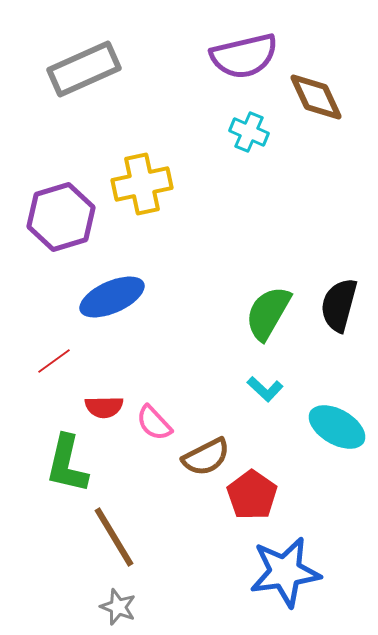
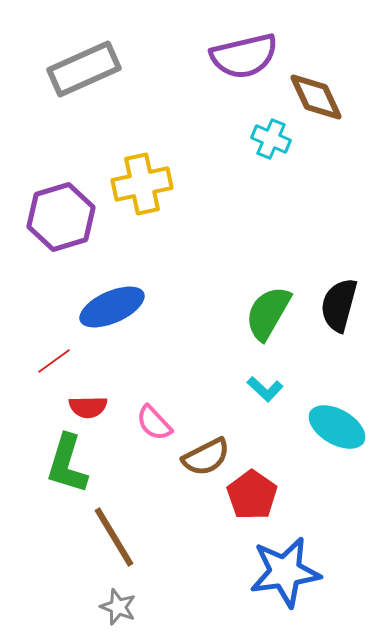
cyan cross: moved 22 px right, 7 px down
blue ellipse: moved 10 px down
red semicircle: moved 16 px left
green L-shape: rotated 4 degrees clockwise
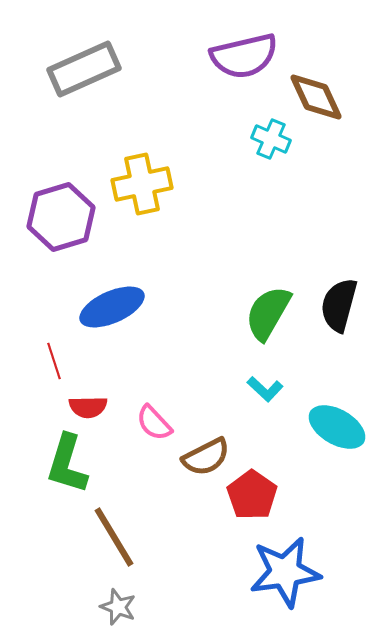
red line: rotated 72 degrees counterclockwise
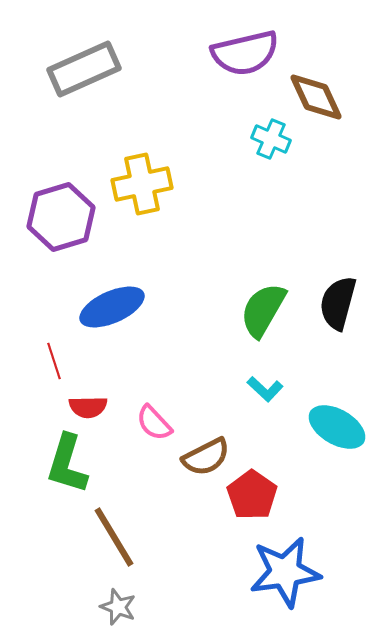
purple semicircle: moved 1 px right, 3 px up
black semicircle: moved 1 px left, 2 px up
green semicircle: moved 5 px left, 3 px up
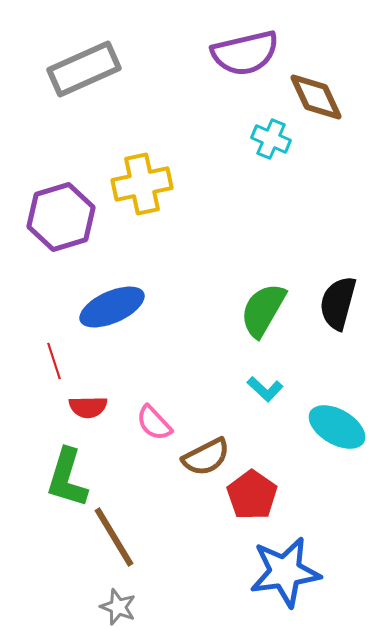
green L-shape: moved 14 px down
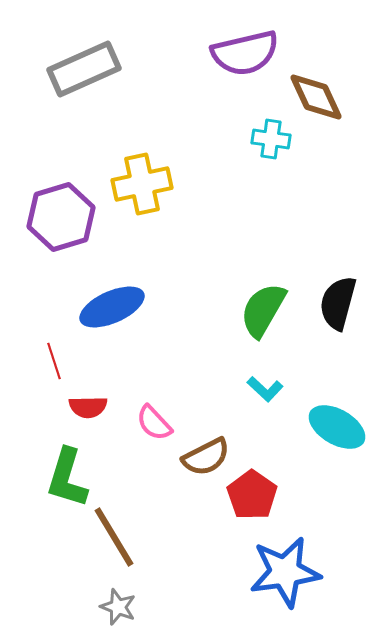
cyan cross: rotated 15 degrees counterclockwise
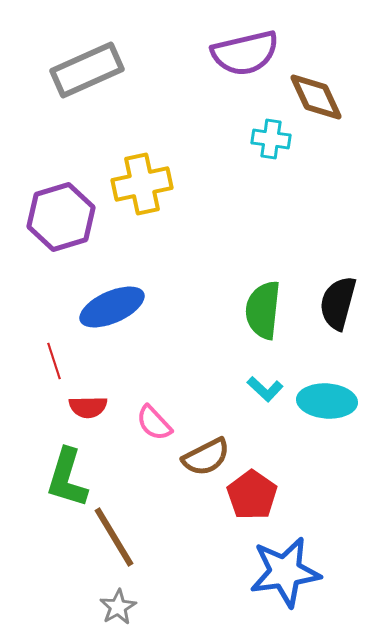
gray rectangle: moved 3 px right, 1 px down
green semicircle: rotated 24 degrees counterclockwise
cyan ellipse: moved 10 px left, 26 px up; rotated 26 degrees counterclockwise
gray star: rotated 21 degrees clockwise
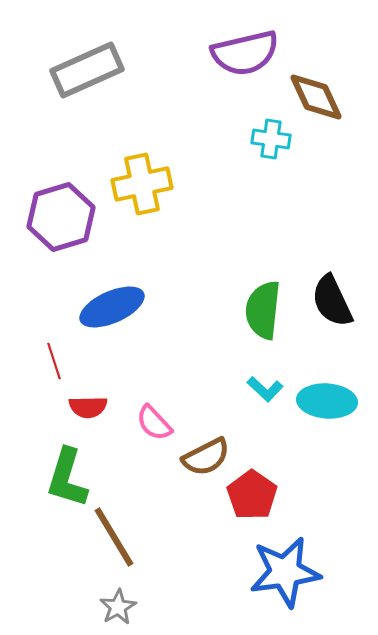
black semicircle: moved 6 px left, 2 px up; rotated 40 degrees counterclockwise
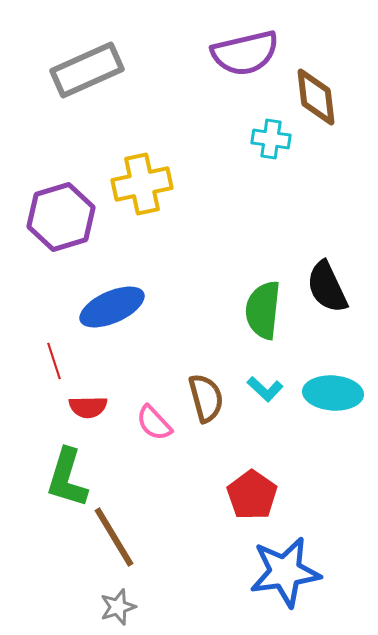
brown diamond: rotated 18 degrees clockwise
black semicircle: moved 5 px left, 14 px up
cyan ellipse: moved 6 px right, 8 px up
brown semicircle: moved 59 px up; rotated 78 degrees counterclockwise
gray star: rotated 12 degrees clockwise
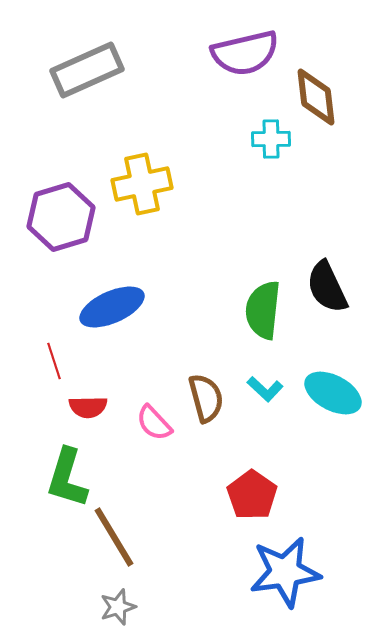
cyan cross: rotated 9 degrees counterclockwise
cyan ellipse: rotated 24 degrees clockwise
